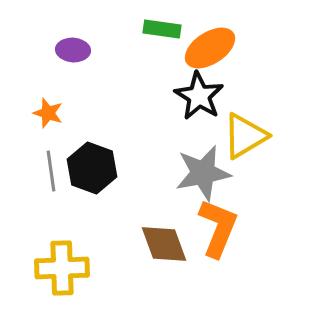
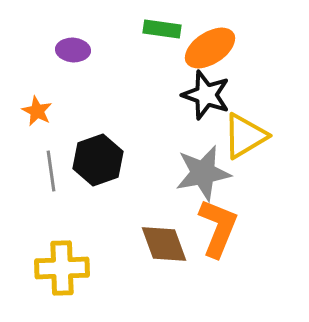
black star: moved 7 px right, 1 px up; rotated 12 degrees counterclockwise
orange star: moved 11 px left, 2 px up; rotated 8 degrees clockwise
black hexagon: moved 6 px right, 8 px up; rotated 21 degrees clockwise
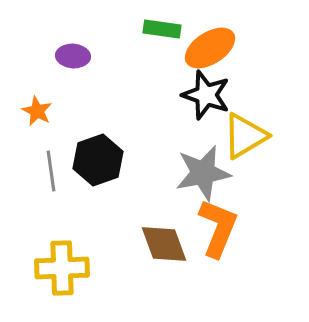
purple ellipse: moved 6 px down
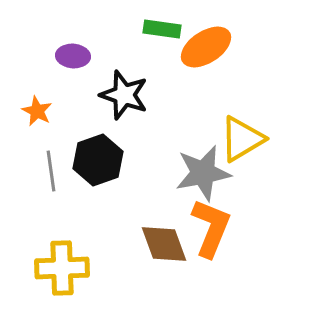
orange ellipse: moved 4 px left, 1 px up
black star: moved 82 px left
yellow triangle: moved 3 px left, 3 px down
orange L-shape: moved 7 px left
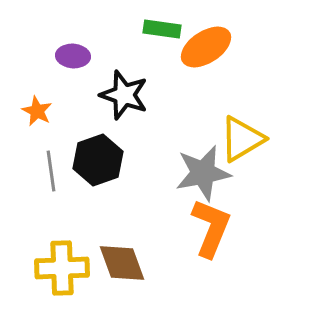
brown diamond: moved 42 px left, 19 px down
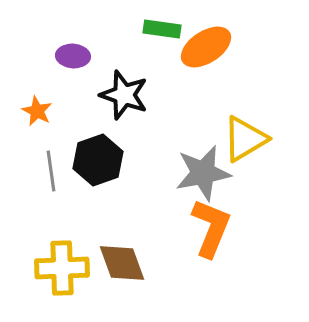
yellow triangle: moved 3 px right
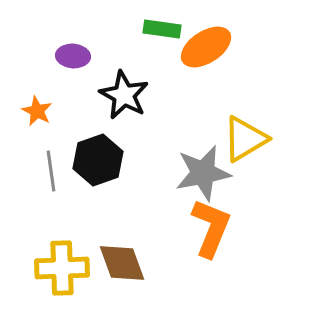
black star: rotated 9 degrees clockwise
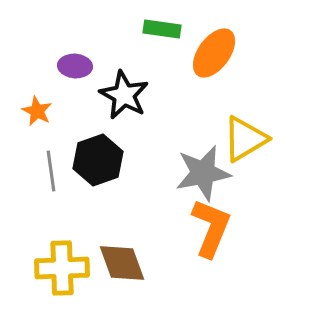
orange ellipse: moved 8 px right, 6 px down; rotated 21 degrees counterclockwise
purple ellipse: moved 2 px right, 10 px down
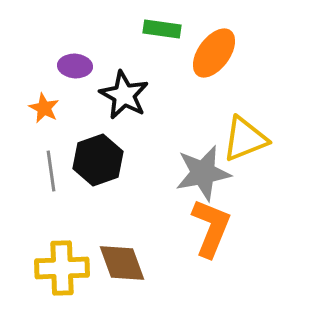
orange star: moved 7 px right, 3 px up
yellow triangle: rotated 9 degrees clockwise
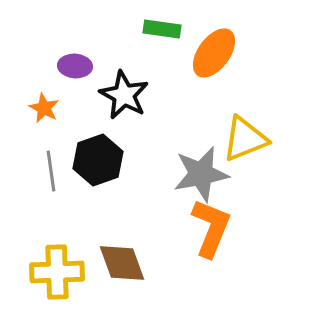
gray star: moved 2 px left, 1 px down
yellow cross: moved 5 px left, 4 px down
